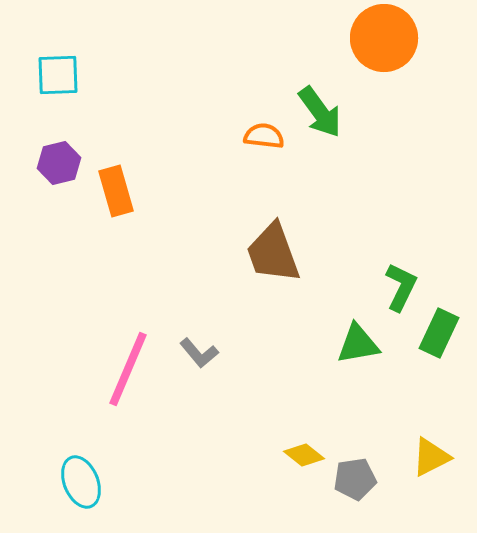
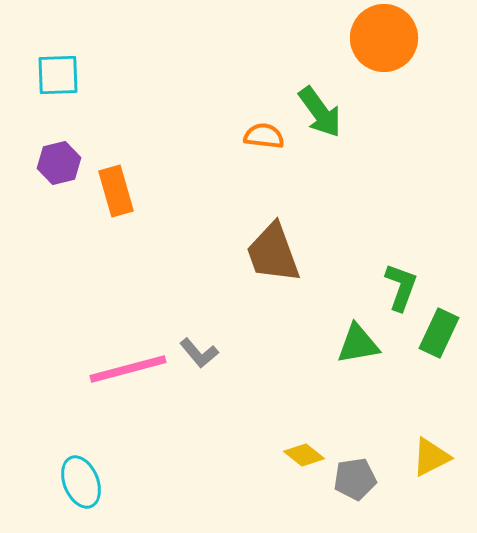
green L-shape: rotated 6 degrees counterclockwise
pink line: rotated 52 degrees clockwise
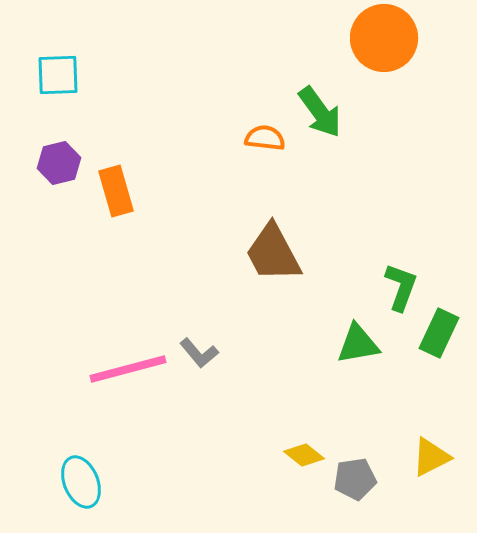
orange semicircle: moved 1 px right, 2 px down
brown trapezoid: rotated 8 degrees counterclockwise
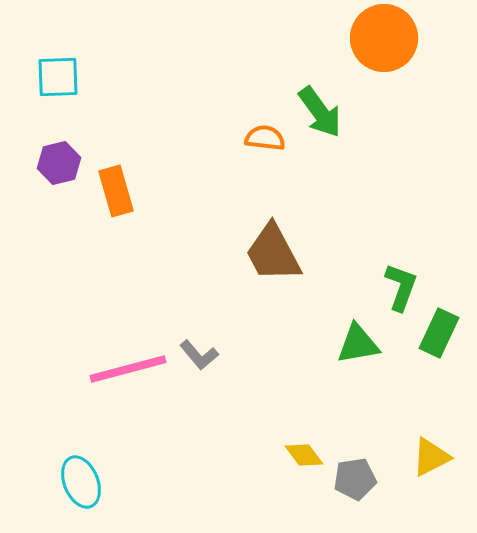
cyan square: moved 2 px down
gray L-shape: moved 2 px down
yellow diamond: rotated 15 degrees clockwise
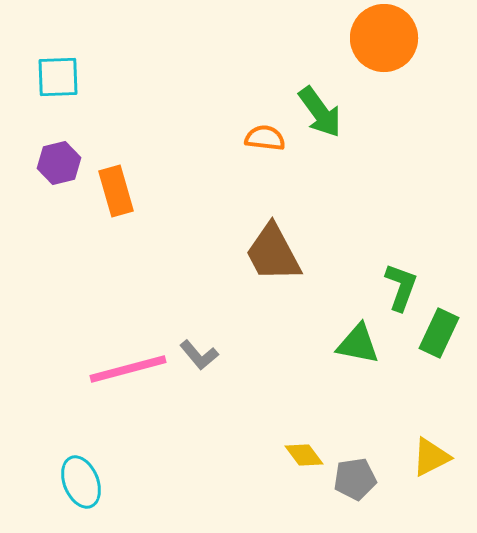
green triangle: rotated 21 degrees clockwise
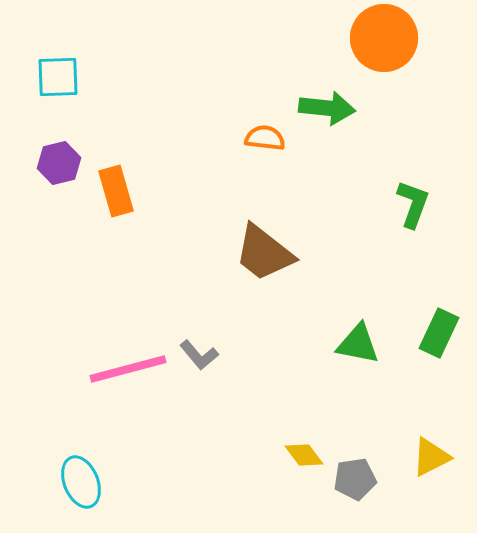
green arrow: moved 7 px right, 4 px up; rotated 48 degrees counterclockwise
brown trapezoid: moved 9 px left; rotated 24 degrees counterclockwise
green L-shape: moved 12 px right, 83 px up
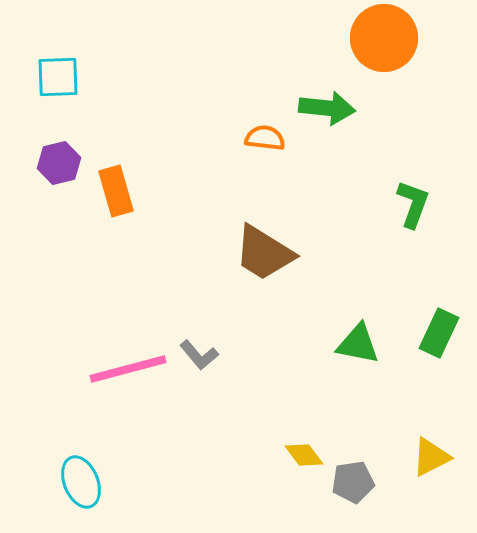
brown trapezoid: rotated 6 degrees counterclockwise
gray pentagon: moved 2 px left, 3 px down
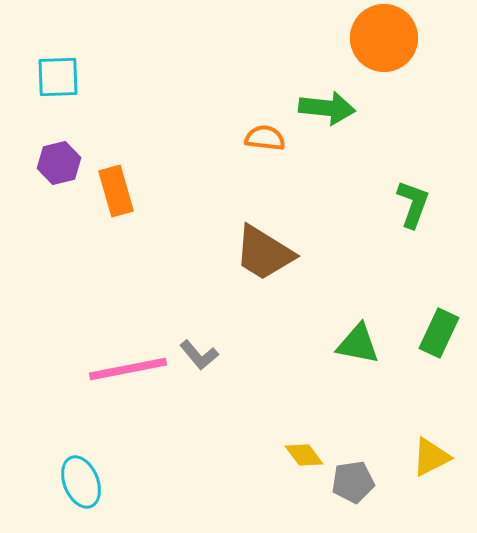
pink line: rotated 4 degrees clockwise
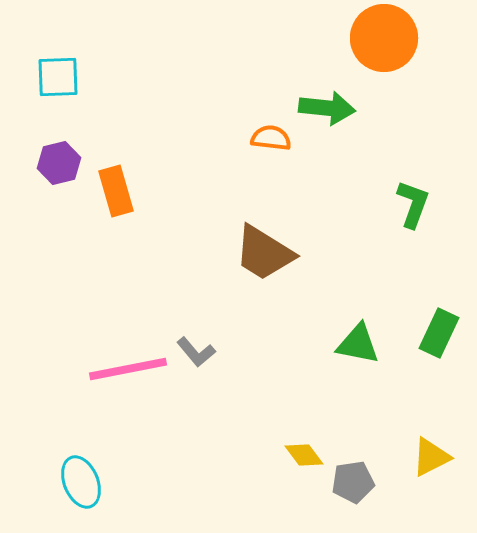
orange semicircle: moved 6 px right
gray L-shape: moved 3 px left, 3 px up
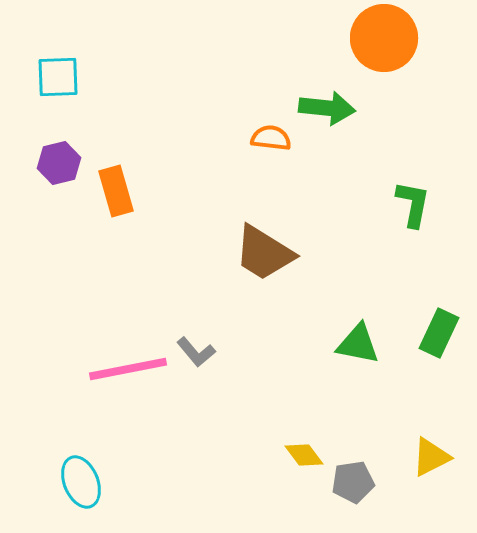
green L-shape: rotated 9 degrees counterclockwise
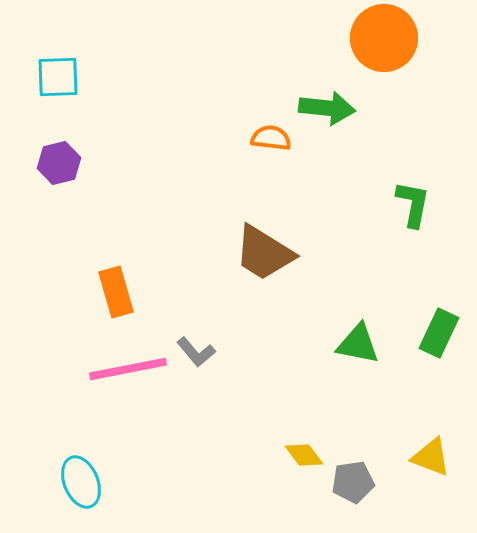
orange rectangle: moved 101 px down
yellow triangle: rotated 48 degrees clockwise
